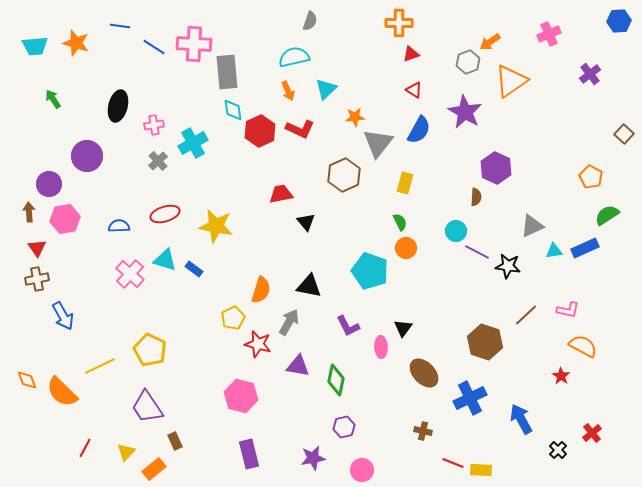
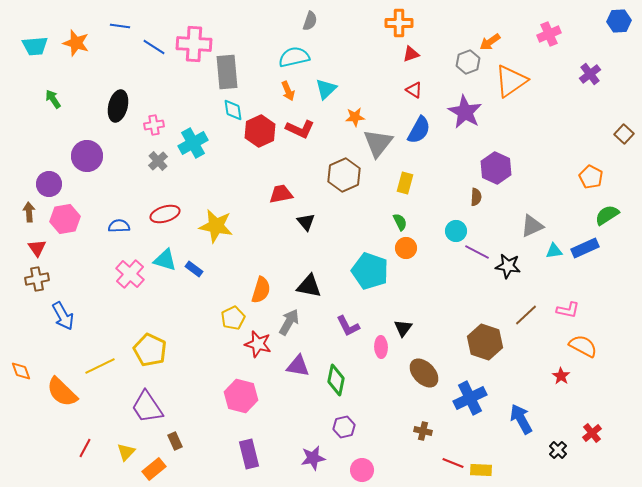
orange diamond at (27, 380): moved 6 px left, 9 px up
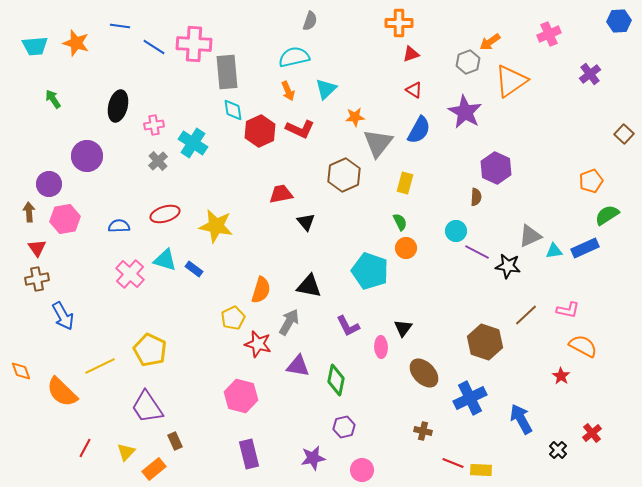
cyan cross at (193, 143): rotated 28 degrees counterclockwise
orange pentagon at (591, 177): moved 4 px down; rotated 25 degrees clockwise
gray triangle at (532, 226): moved 2 px left, 10 px down
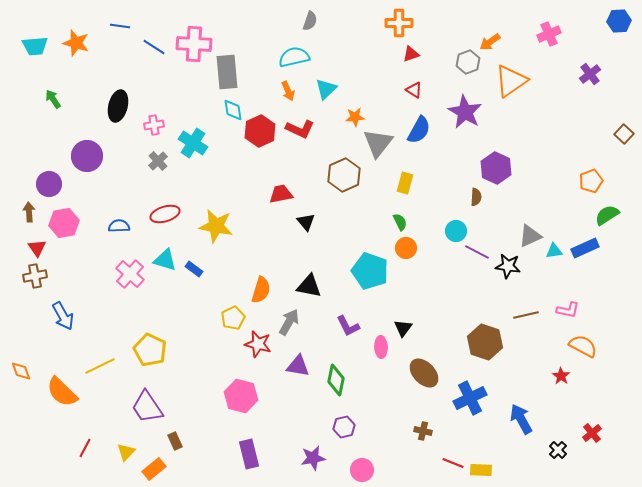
pink hexagon at (65, 219): moved 1 px left, 4 px down
brown cross at (37, 279): moved 2 px left, 3 px up
brown line at (526, 315): rotated 30 degrees clockwise
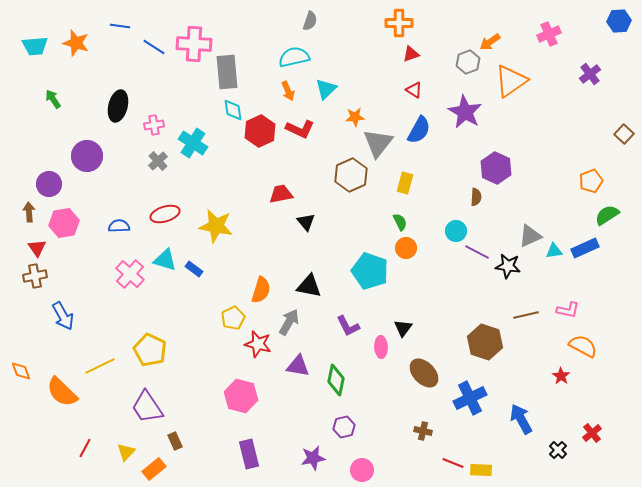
brown hexagon at (344, 175): moved 7 px right
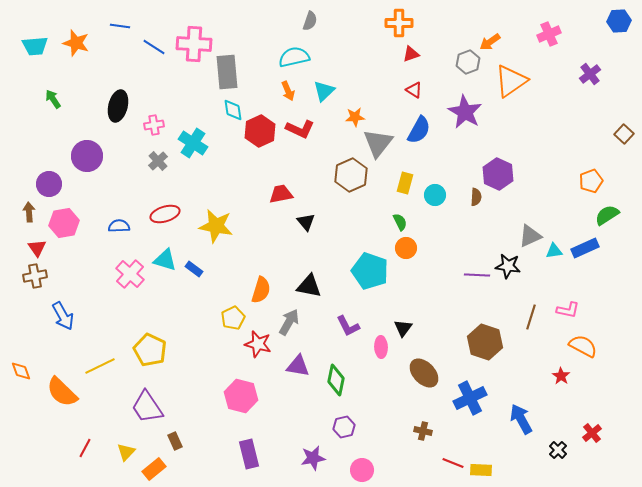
cyan triangle at (326, 89): moved 2 px left, 2 px down
purple hexagon at (496, 168): moved 2 px right, 6 px down
cyan circle at (456, 231): moved 21 px left, 36 px up
purple line at (477, 252): moved 23 px down; rotated 25 degrees counterclockwise
brown line at (526, 315): moved 5 px right, 2 px down; rotated 60 degrees counterclockwise
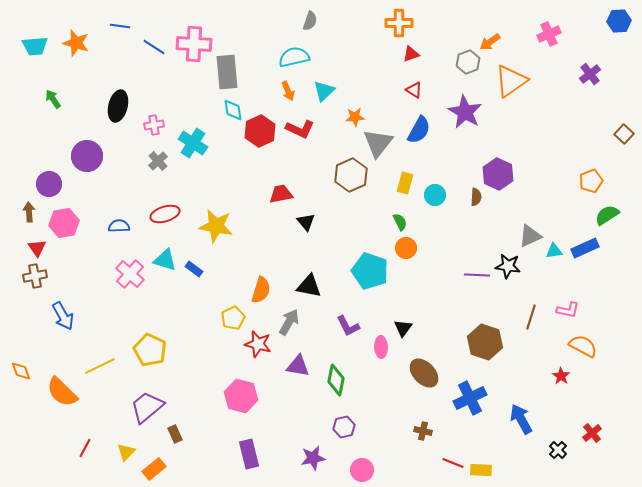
purple trapezoid at (147, 407): rotated 84 degrees clockwise
brown rectangle at (175, 441): moved 7 px up
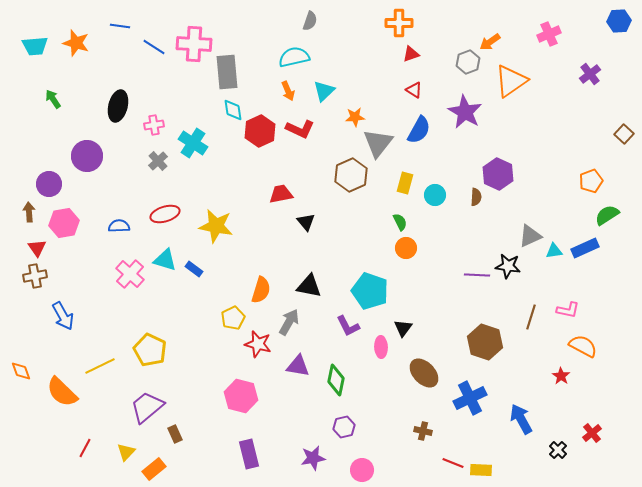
cyan pentagon at (370, 271): moved 20 px down
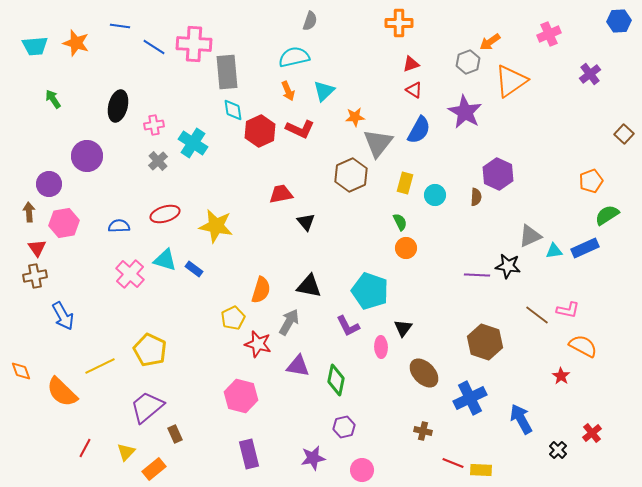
red triangle at (411, 54): moved 10 px down
brown line at (531, 317): moved 6 px right, 2 px up; rotated 70 degrees counterclockwise
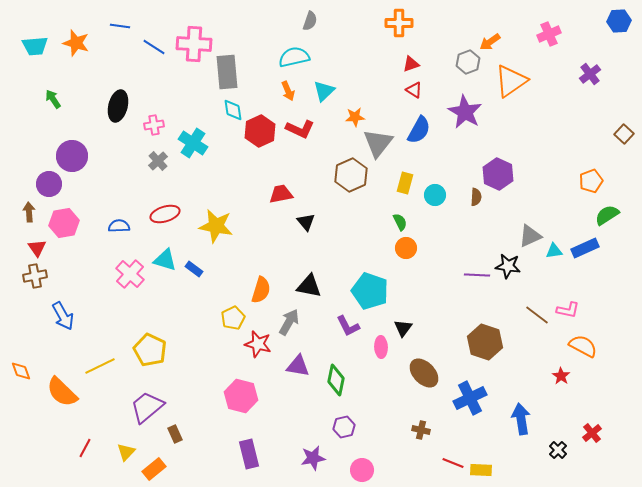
purple circle at (87, 156): moved 15 px left
blue arrow at (521, 419): rotated 20 degrees clockwise
brown cross at (423, 431): moved 2 px left, 1 px up
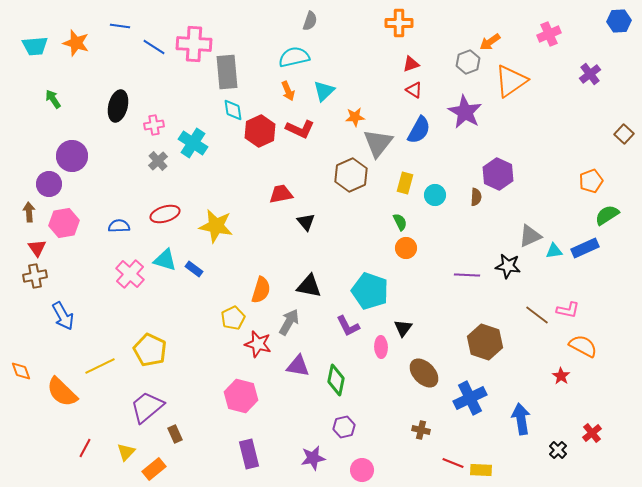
purple line at (477, 275): moved 10 px left
